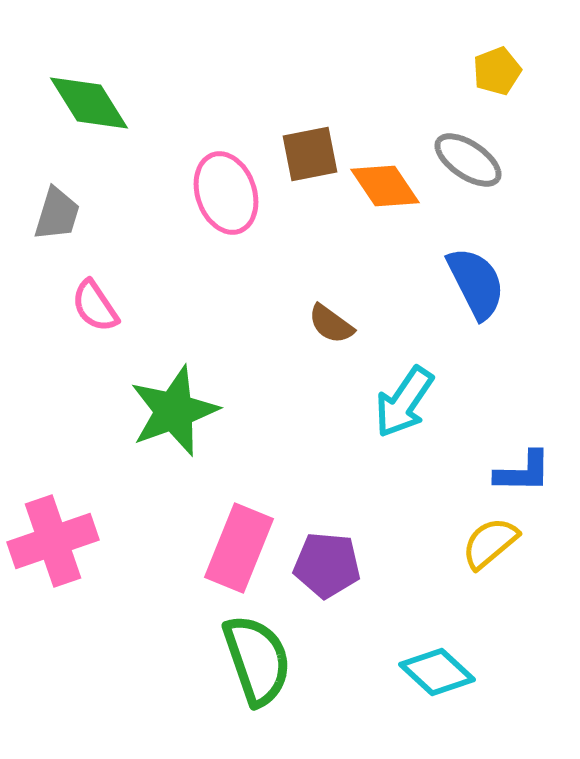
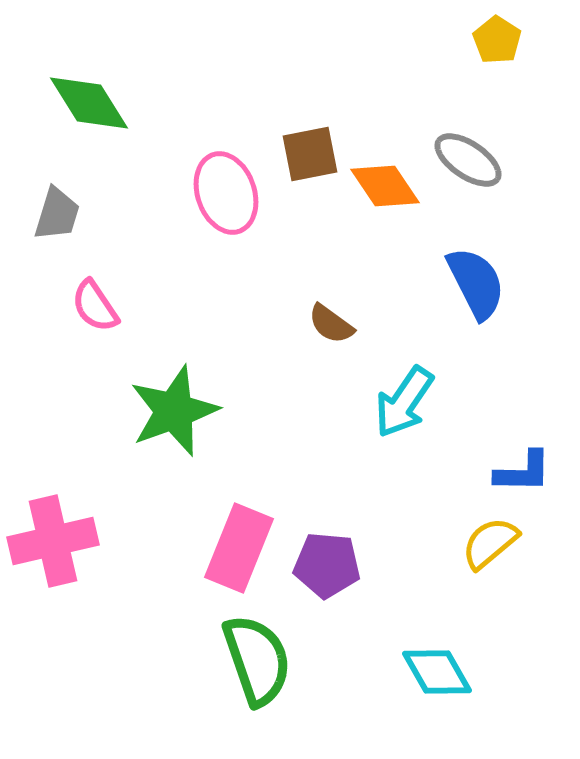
yellow pentagon: moved 31 px up; rotated 18 degrees counterclockwise
pink cross: rotated 6 degrees clockwise
cyan diamond: rotated 18 degrees clockwise
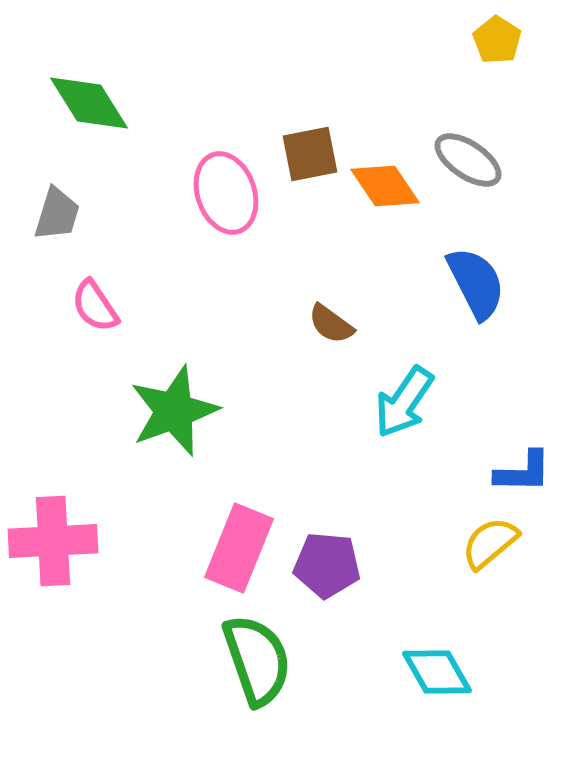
pink cross: rotated 10 degrees clockwise
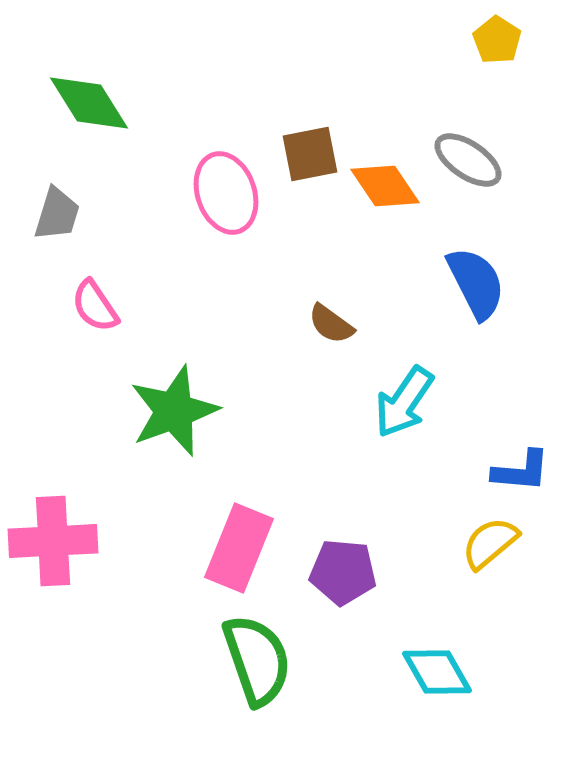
blue L-shape: moved 2 px left, 1 px up; rotated 4 degrees clockwise
purple pentagon: moved 16 px right, 7 px down
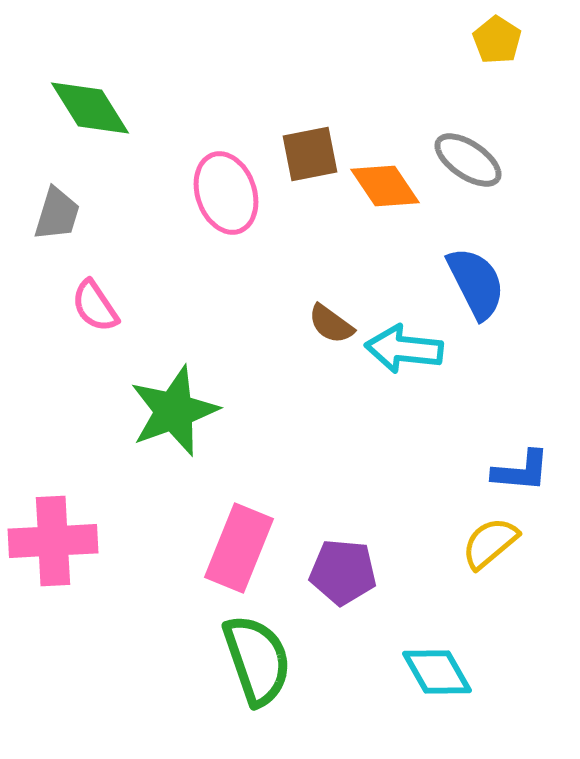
green diamond: moved 1 px right, 5 px down
cyan arrow: moved 53 px up; rotated 62 degrees clockwise
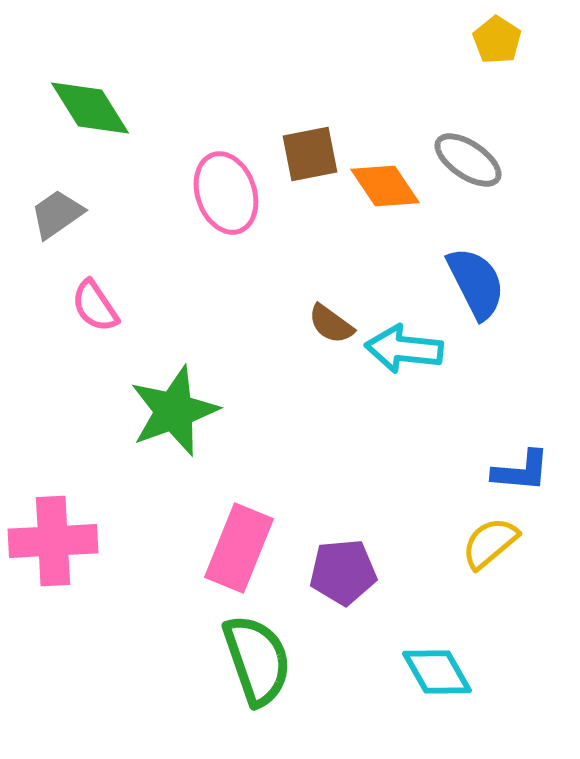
gray trapezoid: rotated 142 degrees counterclockwise
purple pentagon: rotated 10 degrees counterclockwise
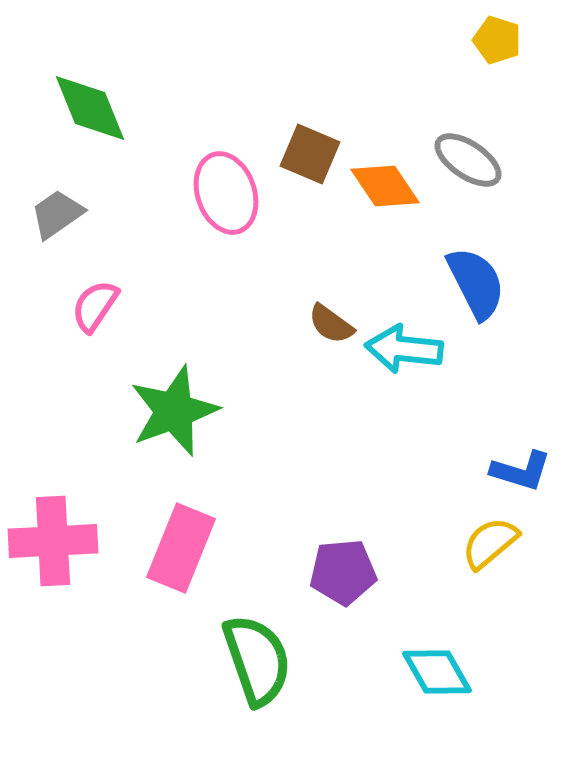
yellow pentagon: rotated 15 degrees counterclockwise
green diamond: rotated 10 degrees clockwise
brown square: rotated 34 degrees clockwise
pink semicircle: rotated 68 degrees clockwise
blue L-shape: rotated 12 degrees clockwise
pink rectangle: moved 58 px left
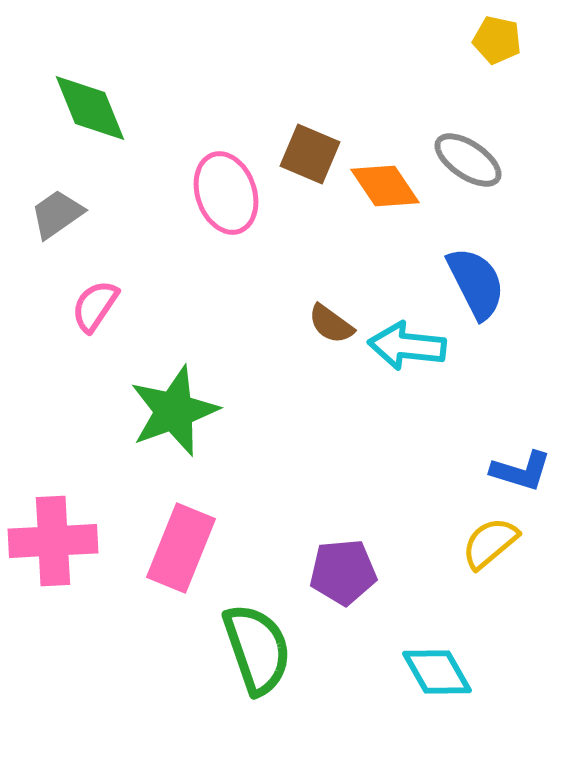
yellow pentagon: rotated 6 degrees counterclockwise
cyan arrow: moved 3 px right, 3 px up
green semicircle: moved 11 px up
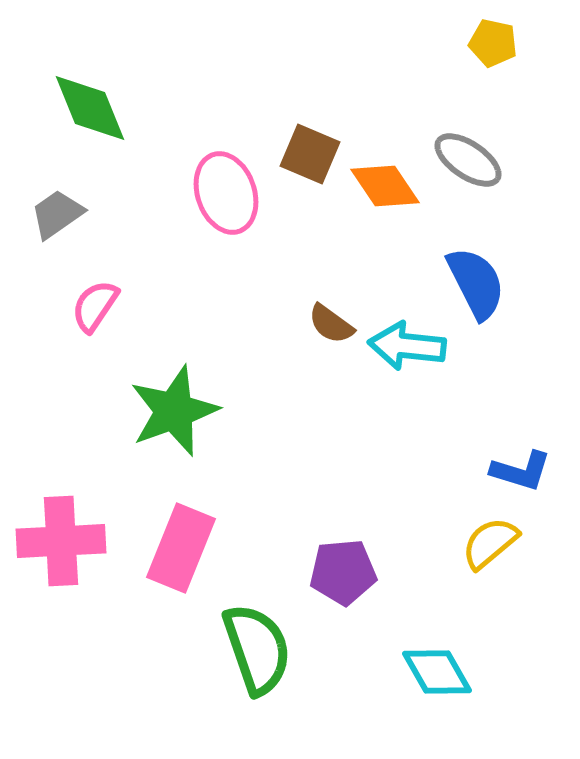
yellow pentagon: moved 4 px left, 3 px down
pink cross: moved 8 px right
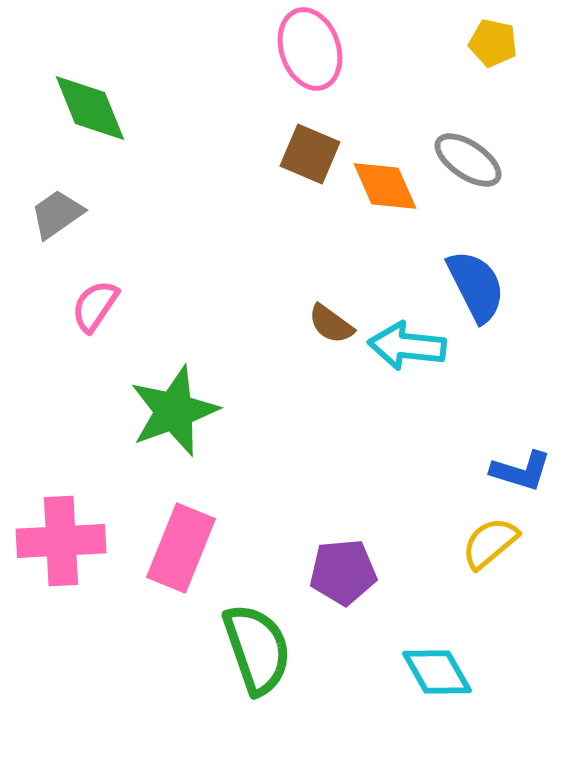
orange diamond: rotated 10 degrees clockwise
pink ellipse: moved 84 px right, 144 px up
blue semicircle: moved 3 px down
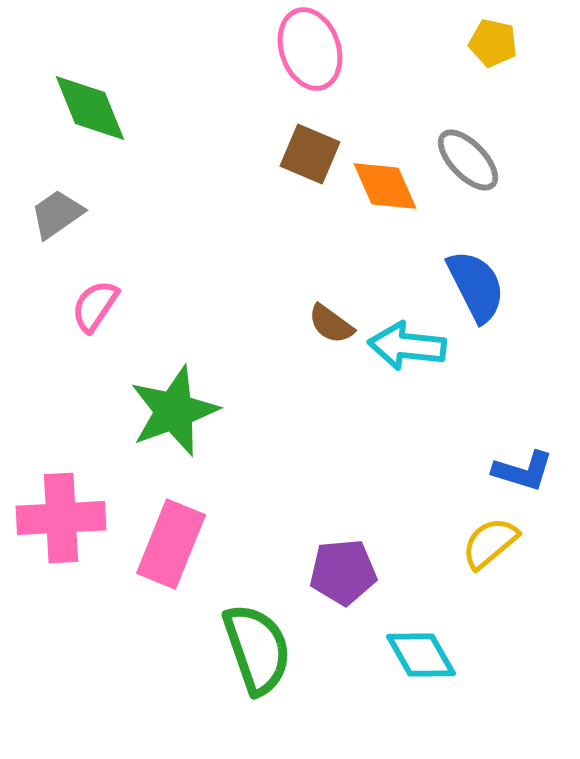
gray ellipse: rotated 12 degrees clockwise
blue L-shape: moved 2 px right
pink cross: moved 23 px up
pink rectangle: moved 10 px left, 4 px up
cyan diamond: moved 16 px left, 17 px up
